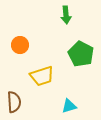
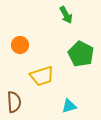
green arrow: rotated 24 degrees counterclockwise
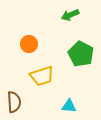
green arrow: moved 4 px right; rotated 96 degrees clockwise
orange circle: moved 9 px right, 1 px up
cyan triangle: rotated 21 degrees clockwise
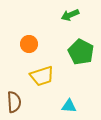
green pentagon: moved 2 px up
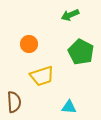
cyan triangle: moved 1 px down
